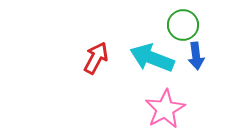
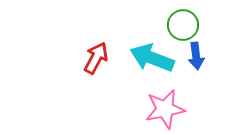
pink star: rotated 18 degrees clockwise
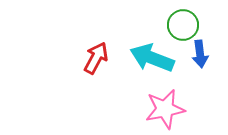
blue arrow: moved 4 px right, 2 px up
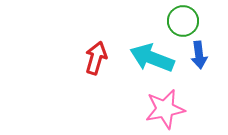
green circle: moved 4 px up
blue arrow: moved 1 px left, 1 px down
red arrow: rotated 12 degrees counterclockwise
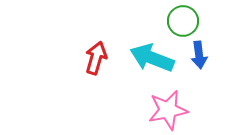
pink star: moved 3 px right, 1 px down
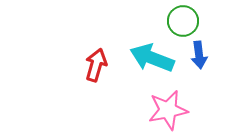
red arrow: moved 7 px down
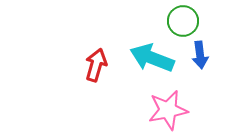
blue arrow: moved 1 px right
